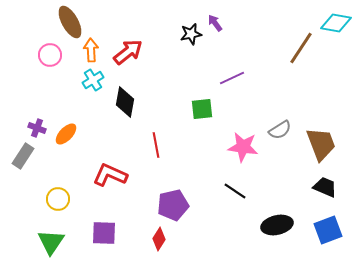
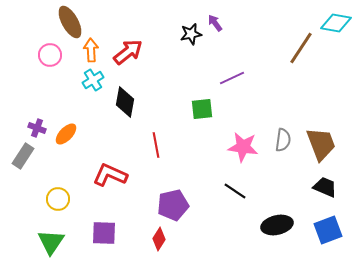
gray semicircle: moved 3 px right, 10 px down; rotated 50 degrees counterclockwise
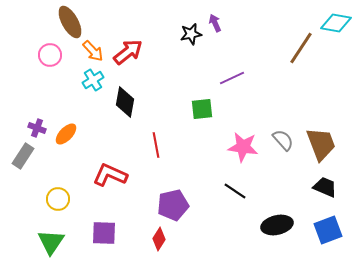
purple arrow: rotated 12 degrees clockwise
orange arrow: moved 2 px right, 1 px down; rotated 140 degrees clockwise
gray semicircle: rotated 50 degrees counterclockwise
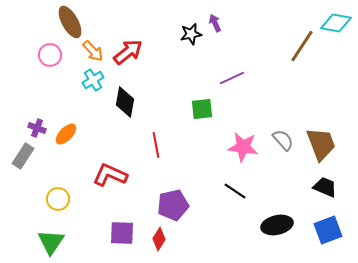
brown line: moved 1 px right, 2 px up
purple square: moved 18 px right
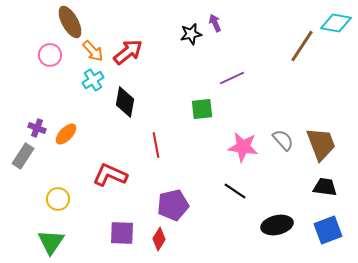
black trapezoid: rotated 15 degrees counterclockwise
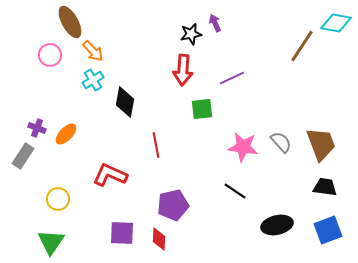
red arrow: moved 55 px right, 18 px down; rotated 132 degrees clockwise
gray semicircle: moved 2 px left, 2 px down
red diamond: rotated 30 degrees counterclockwise
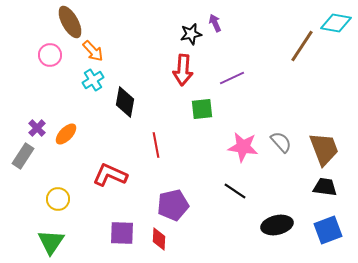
purple cross: rotated 24 degrees clockwise
brown trapezoid: moved 3 px right, 5 px down
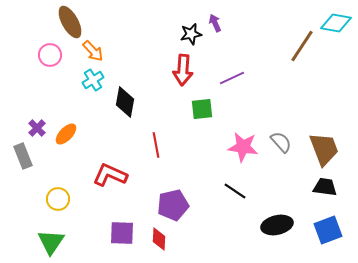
gray rectangle: rotated 55 degrees counterclockwise
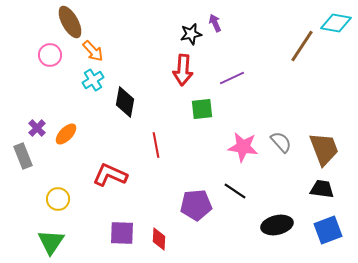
black trapezoid: moved 3 px left, 2 px down
purple pentagon: moved 23 px right; rotated 8 degrees clockwise
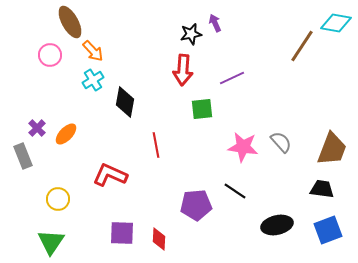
brown trapezoid: moved 8 px right; rotated 42 degrees clockwise
